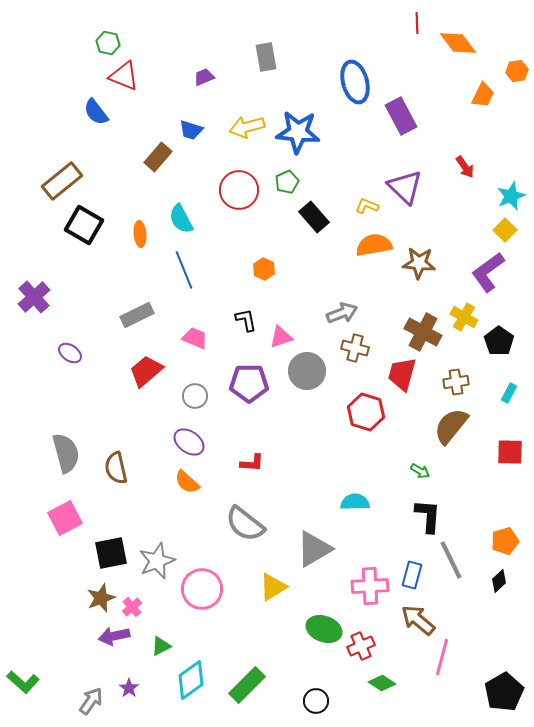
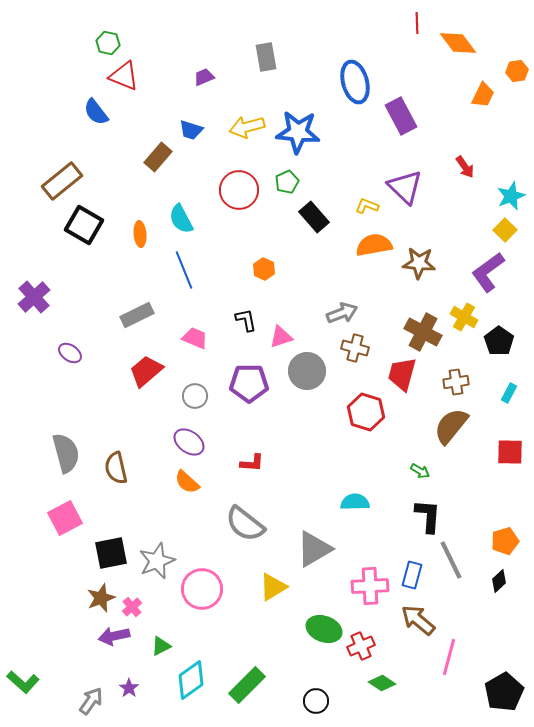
pink line at (442, 657): moved 7 px right
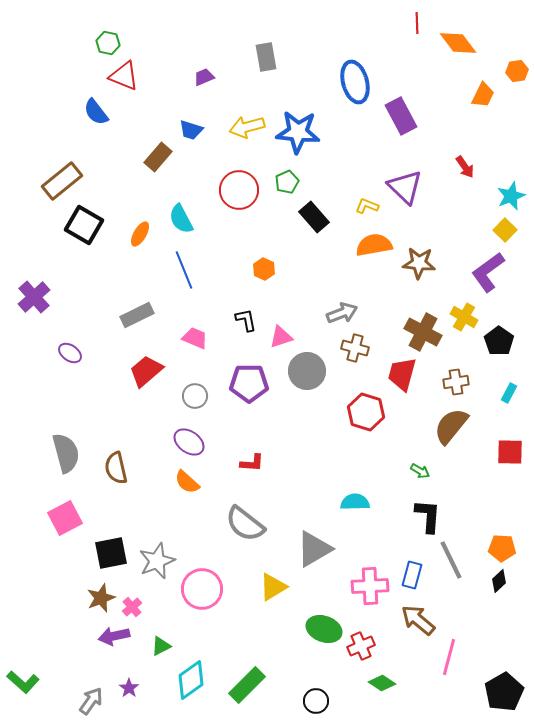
orange ellipse at (140, 234): rotated 35 degrees clockwise
orange pentagon at (505, 541): moved 3 px left, 7 px down; rotated 20 degrees clockwise
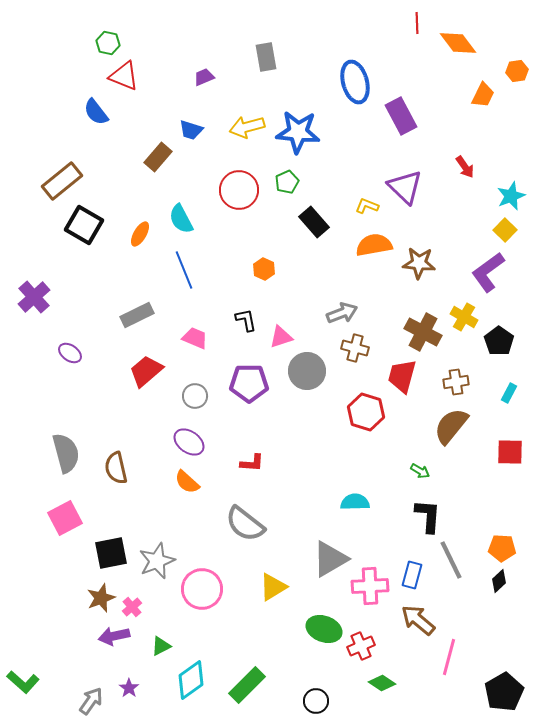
black rectangle at (314, 217): moved 5 px down
red trapezoid at (402, 374): moved 2 px down
gray triangle at (314, 549): moved 16 px right, 10 px down
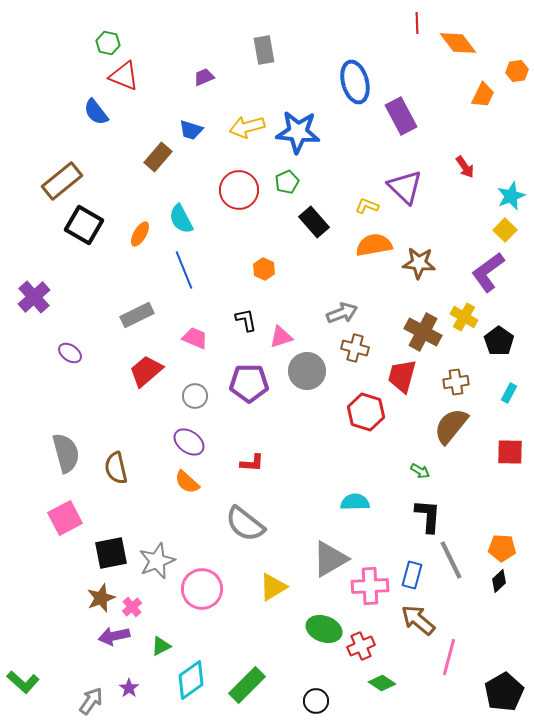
gray rectangle at (266, 57): moved 2 px left, 7 px up
